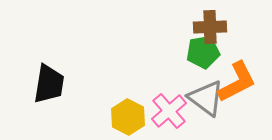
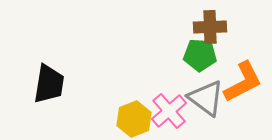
green pentagon: moved 3 px left, 3 px down; rotated 12 degrees clockwise
orange L-shape: moved 6 px right
yellow hexagon: moved 6 px right, 2 px down; rotated 12 degrees clockwise
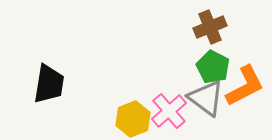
brown cross: rotated 20 degrees counterclockwise
green pentagon: moved 13 px right, 12 px down; rotated 24 degrees clockwise
orange L-shape: moved 2 px right, 4 px down
yellow hexagon: moved 1 px left
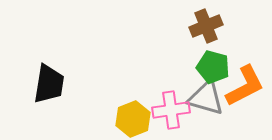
brown cross: moved 4 px left, 1 px up
green pentagon: rotated 12 degrees counterclockwise
gray triangle: rotated 21 degrees counterclockwise
pink cross: moved 2 px right, 1 px up; rotated 33 degrees clockwise
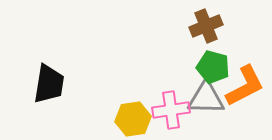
gray triangle: rotated 15 degrees counterclockwise
yellow hexagon: rotated 12 degrees clockwise
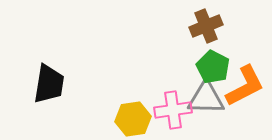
green pentagon: rotated 12 degrees clockwise
pink cross: moved 2 px right
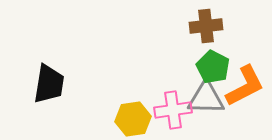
brown cross: rotated 16 degrees clockwise
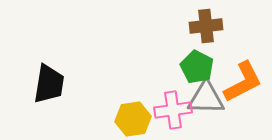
green pentagon: moved 16 px left
orange L-shape: moved 2 px left, 4 px up
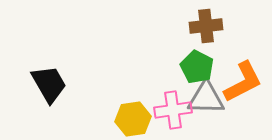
black trapezoid: rotated 39 degrees counterclockwise
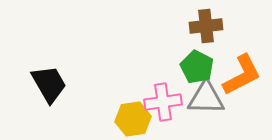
orange L-shape: moved 1 px left, 7 px up
pink cross: moved 10 px left, 8 px up
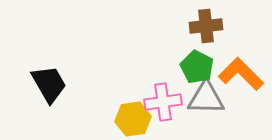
orange L-shape: moved 1 px left, 1 px up; rotated 108 degrees counterclockwise
